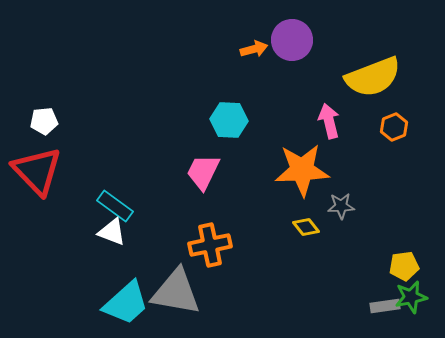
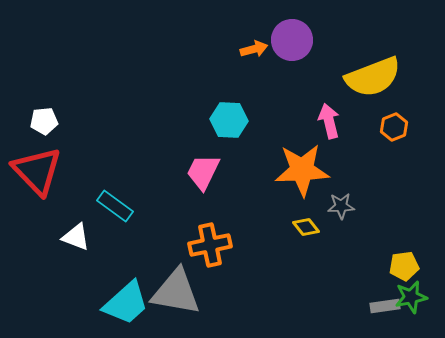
white triangle: moved 36 px left, 5 px down
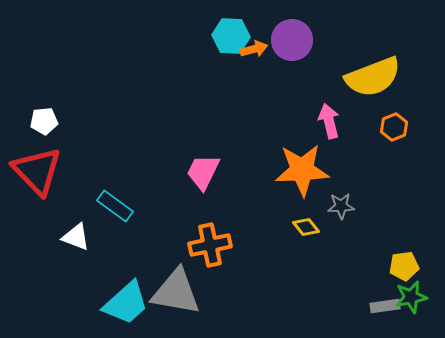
cyan hexagon: moved 2 px right, 84 px up
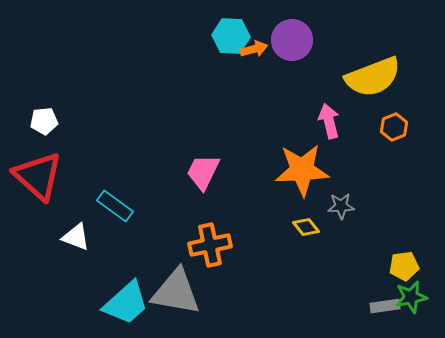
red triangle: moved 1 px right, 5 px down; rotated 4 degrees counterclockwise
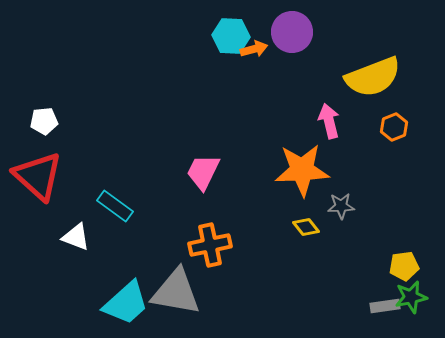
purple circle: moved 8 px up
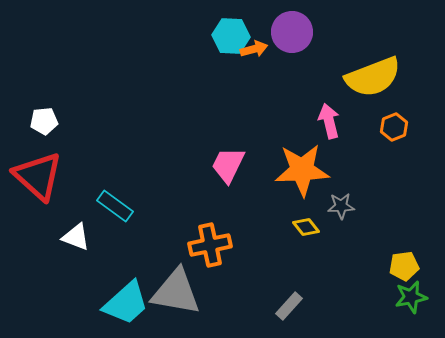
pink trapezoid: moved 25 px right, 7 px up
gray rectangle: moved 96 px left; rotated 40 degrees counterclockwise
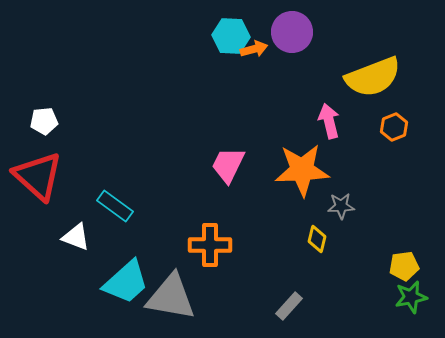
yellow diamond: moved 11 px right, 12 px down; rotated 52 degrees clockwise
orange cross: rotated 12 degrees clockwise
gray triangle: moved 5 px left, 5 px down
cyan trapezoid: moved 21 px up
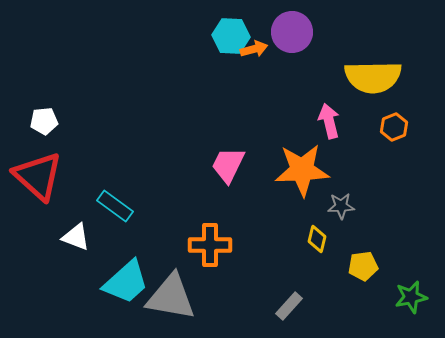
yellow semicircle: rotated 20 degrees clockwise
yellow pentagon: moved 41 px left
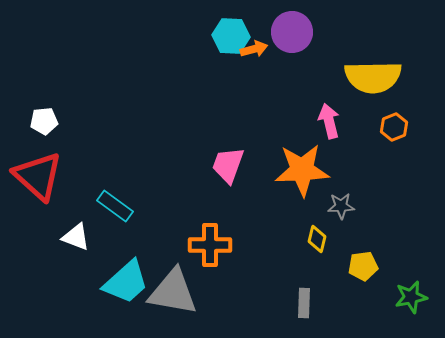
pink trapezoid: rotated 6 degrees counterclockwise
gray triangle: moved 2 px right, 5 px up
gray rectangle: moved 15 px right, 3 px up; rotated 40 degrees counterclockwise
